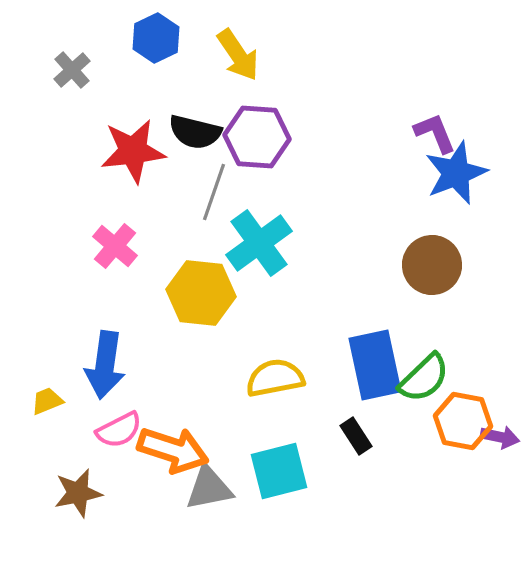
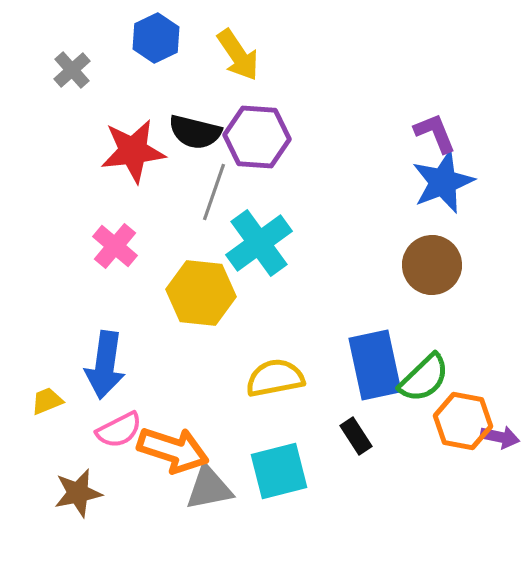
blue star: moved 13 px left, 9 px down
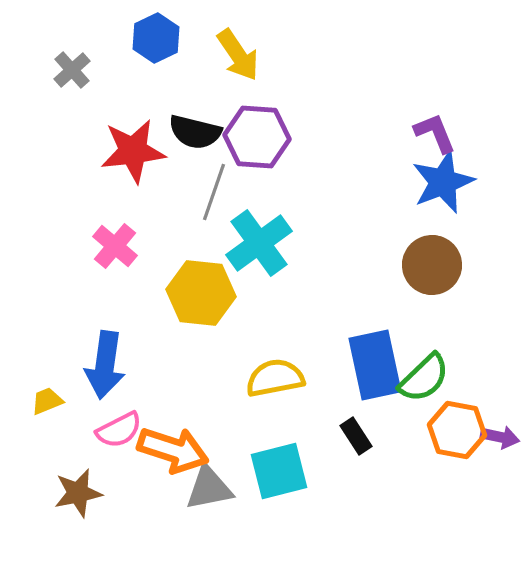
orange hexagon: moved 6 px left, 9 px down
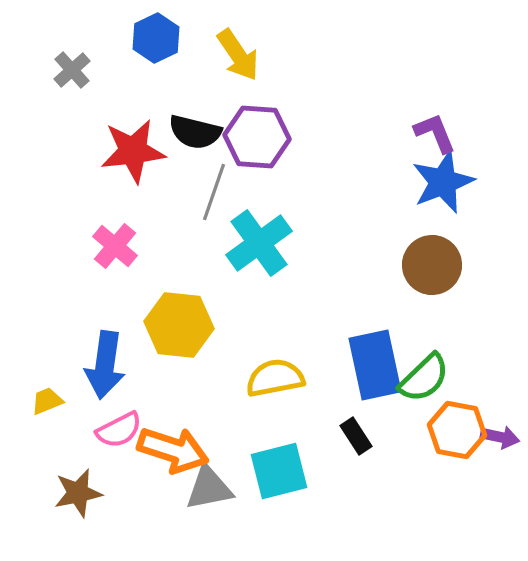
yellow hexagon: moved 22 px left, 32 px down
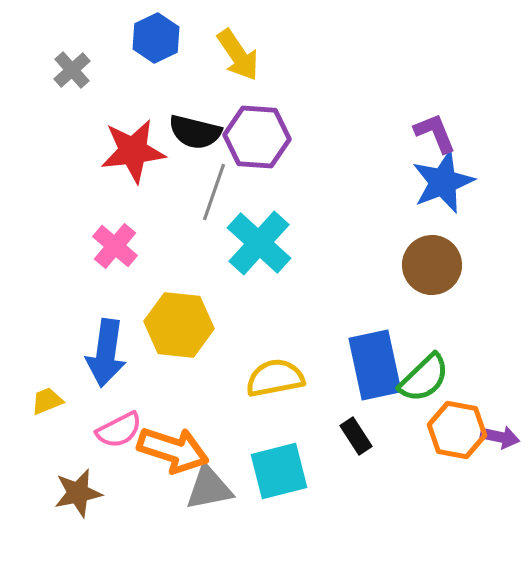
cyan cross: rotated 12 degrees counterclockwise
blue arrow: moved 1 px right, 12 px up
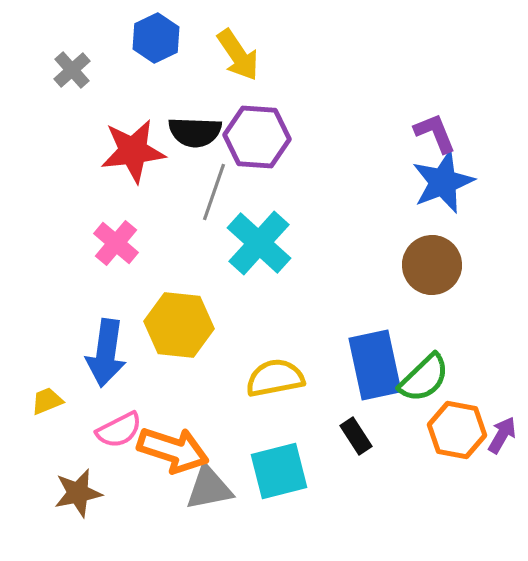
black semicircle: rotated 12 degrees counterclockwise
pink cross: moved 1 px right, 3 px up
purple arrow: moved 2 px right, 2 px up; rotated 72 degrees counterclockwise
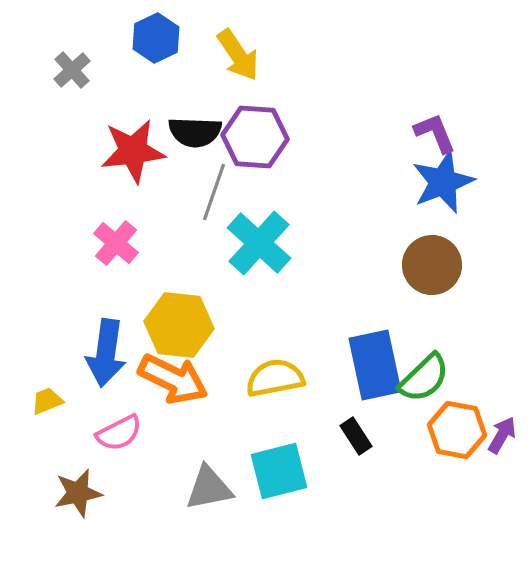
purple hexagon: moved 2 px left
pink semicircle: moved 3 px down
orange arrow: moved 71 px up; rotated 8 degrees clockwise
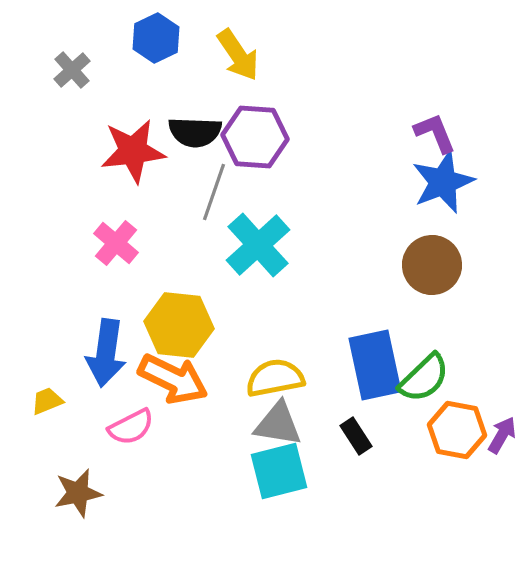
cyan cross: moved 1 px left, 2 px down; rotated 6 degrees clockwise
pink semicircle: moved 12 px right, 6 px up
gray triangle: moved 69 px right, 64 px up; rotated 20 degrees clockwise
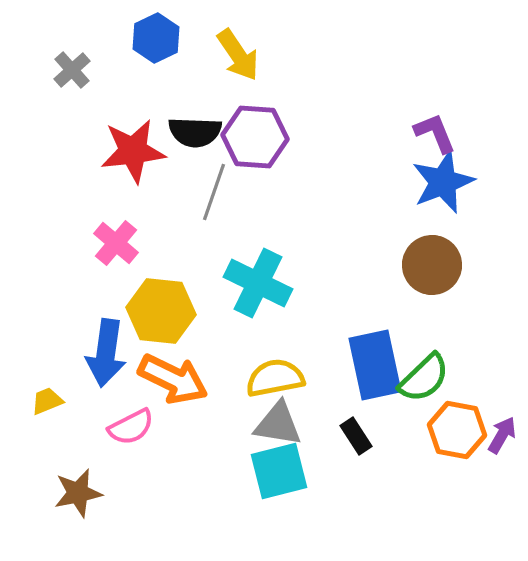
cyan cross: moved 38 px down; rotated 22 degrees counterclockwise
yellow hexagon: moved 18 px left, 14 px up
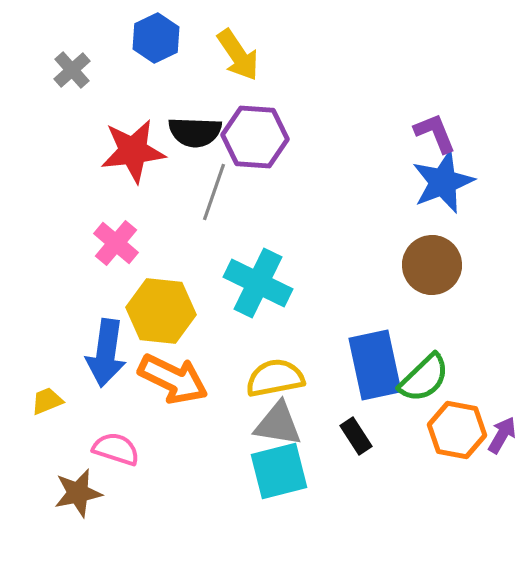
pink semicircle: moved 15 px left, 22 px down; rotated 135 degrees counterclockwise
